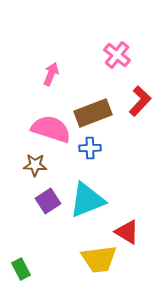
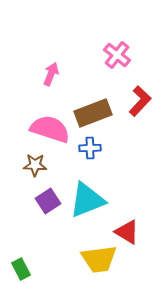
pink semicircle: moved 1 px left
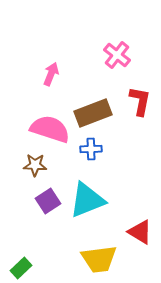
red L-shape: rotated 32 degrees counterclockwise
blue cross: moved 1 px right, 1 px down
red triangle: moved 13 px right
green rectangle: moved 1 px up; rotated 75 degrees clockwise
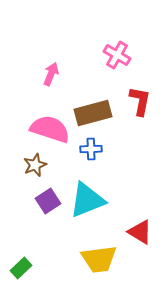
pink cross: rotated 8 degrees counterclockwise
brown rectangle: rotated 6 degrees clockwise
brown star: rotated 25 degrees counterclockwise
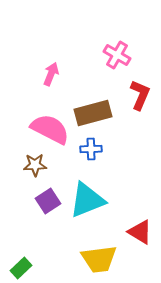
red L-shape: moved 6 px up; rotated 12 degrees clockwise
pink semicircle: rotated 9 degrees clockwise
brown star: rotated 20 degrees clockwise
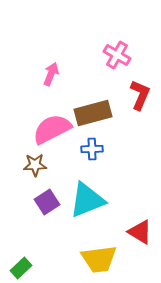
pink semicircle: moved 2 px right; rotated 54 degrees counterclockwise
blue cross: moved 1 px right
purple square: moved 1 px left, 1 px down
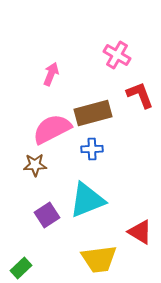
red L-shape: rotated 44 degrees counterclockwise
purple square: moved 13 px down
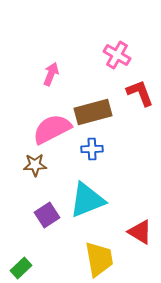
red L-shape: moved 2 px up
brown rectangle: moved 1 px up
yellow trapezoid: rotated 93 degrees counterclockwise
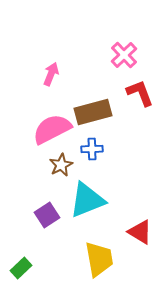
pink cross: moved 7 px right; rotated 16 degrees clockwise
brown star: moved 26 px right; rotated 25 degrees counterclockwise
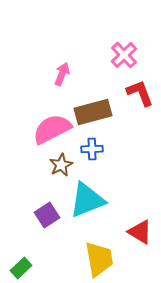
pink arrow: moved 11 px right
